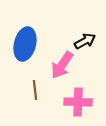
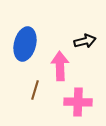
black arrow: rotated 15 degrees clockwise
pink arrow: moved 2 px left, 1 px down; rotated 144 degrees clockwise
brown line: rotated 24 degrees clockwise
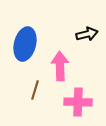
black arrow: moved 2 px right, 7 px up
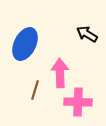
black arrow: rotated 135 degrees counterclockwise
blue ellipse: rotated 12 degrees clockwise
pink arrow: moved 7 px down
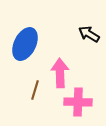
black arrow: moved 2 px right
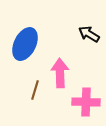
pink cross: moved 8 px right
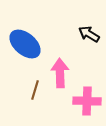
blue ellipse: rotated 76 degrees counterclockwise
pink cross: moved 1 px right, 1 px up
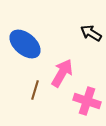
black arrow: moved 2 px right, 1 px up
pink arrow: moved 2 px right; rotated 32 degrees clockwise
pink cross: rotated 16 degrees clockwise
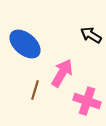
black arrow: moved 2 px down
